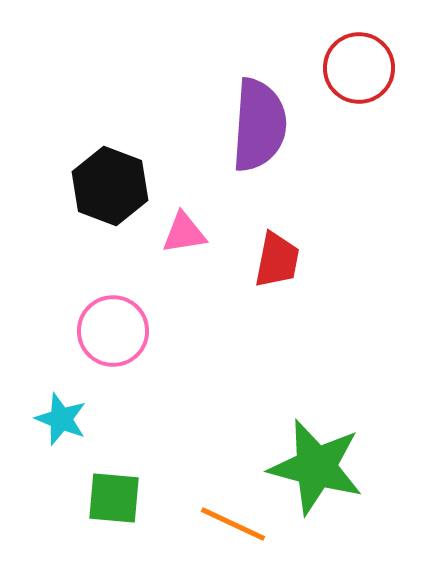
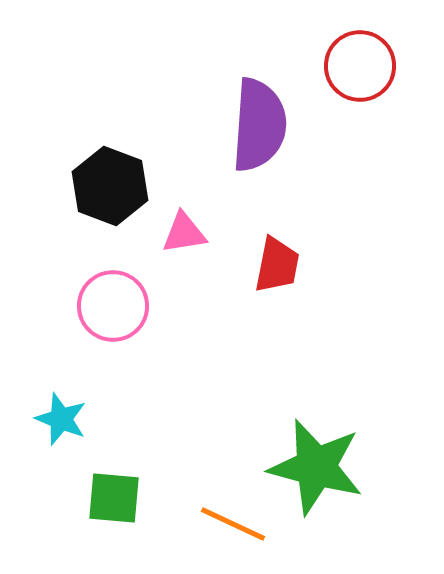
red circle: moved 1 px right, 2 px up
red trapezoid: moved 5 px down
pink circle: moved 25 px up
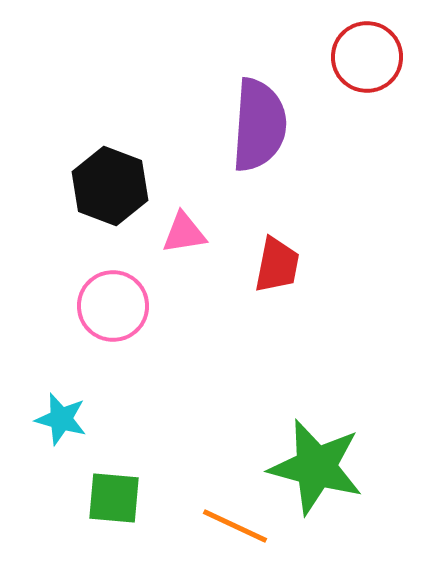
red circle: moved 7 px right, 9 px up
cyan star: rotated 6 degrees counterclockwise
orange line: moved 2 px right, 2 px down
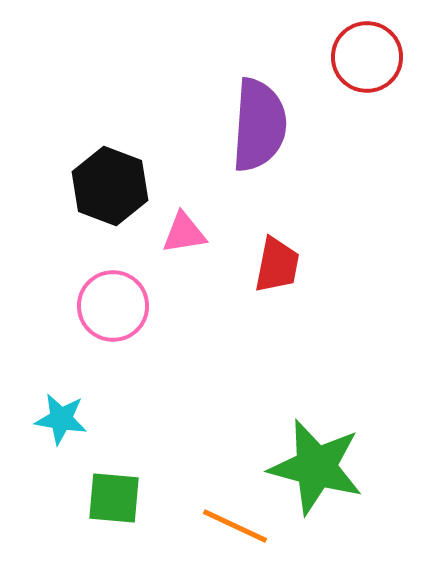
cyan star: rotated 6 degrees counterclockwise
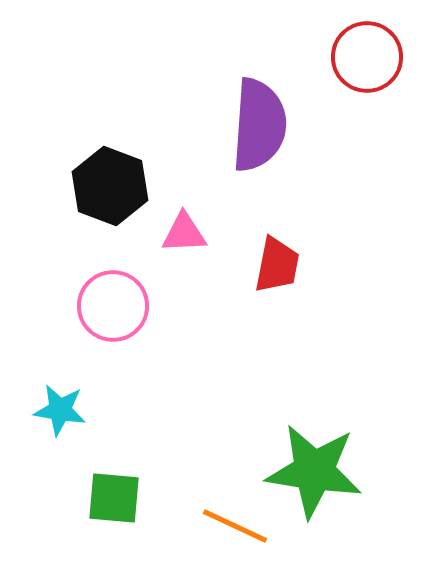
pink triangle: rotated 6 degrees clockwise
cyan star: moved 1 px left, 9 px up
green star: moved 2 px left, 4 px down; rotated 6 degrees counterclockwise
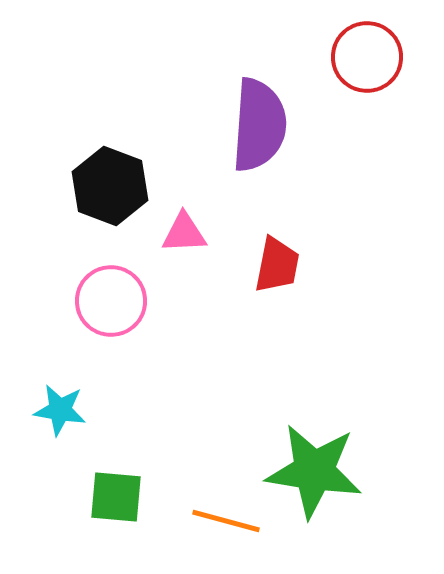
pink circle: moved 2 px left, 5 px up
green square: moved 2 px right, 1 px up
orange line: moved 9 px left, 5 px up; rotated 10 degrees counterclockwise
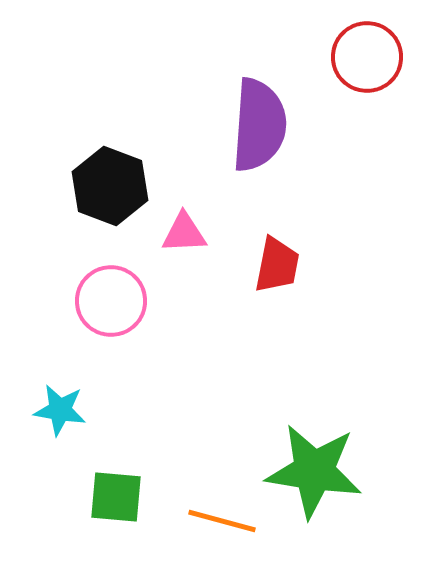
orange line: moved 4 px left
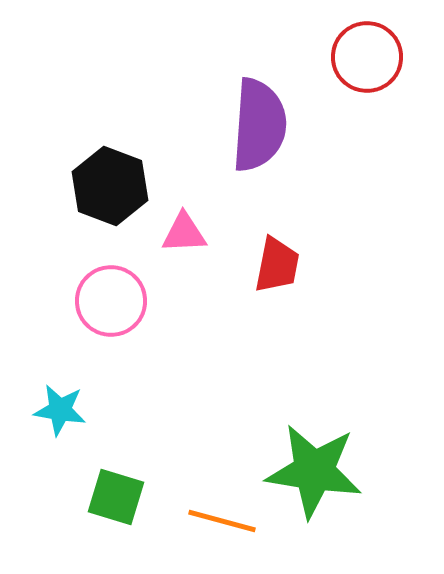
green square: rotated 12 degrees clockwise
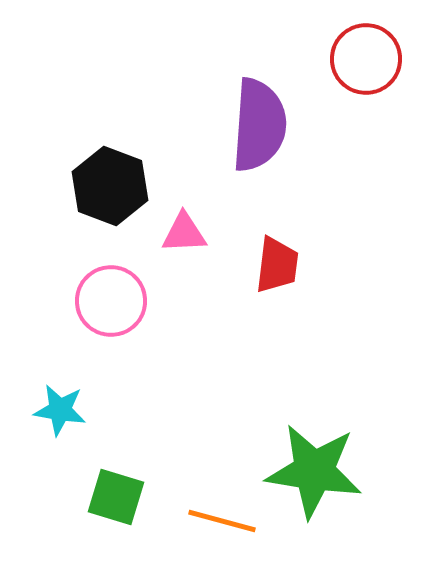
red circle: moved 1 px left, 2 px down
red trapezoid: rotated 4 degrees counterclockwise
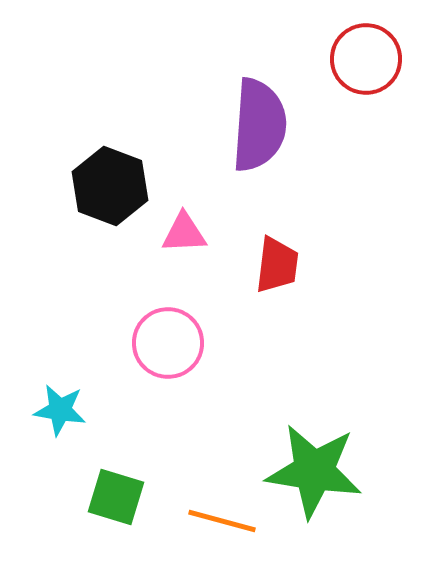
pink circle: moved 57 px right, 42 px down
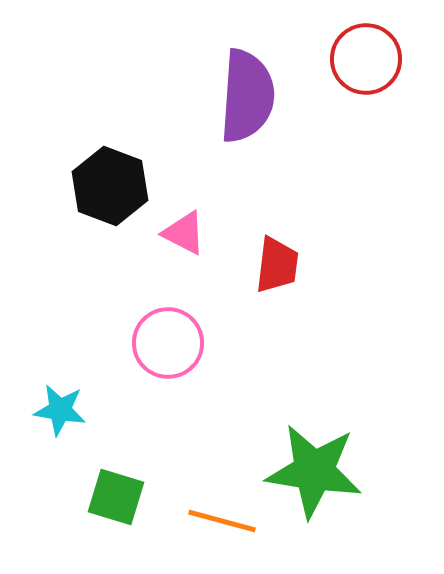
purple semicircle: moved 12 px left, 29 px up
pink triangle: rotated 30 degrees clockwise
